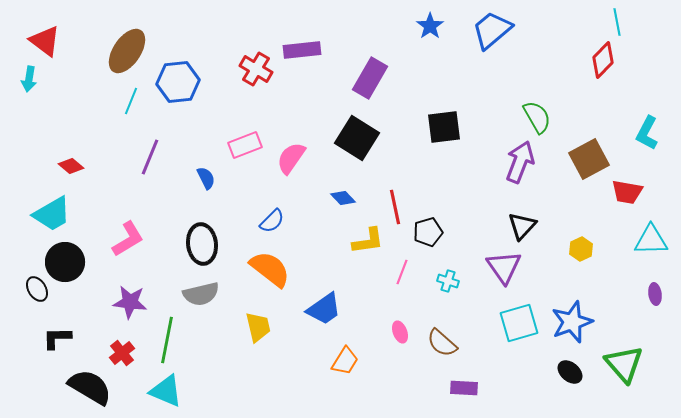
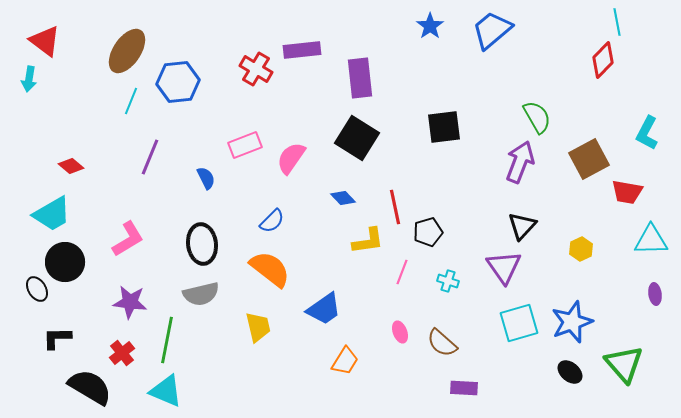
purple rectangle at (370, 78): moved 10 px left; rotated 36 degrees counterclockwise
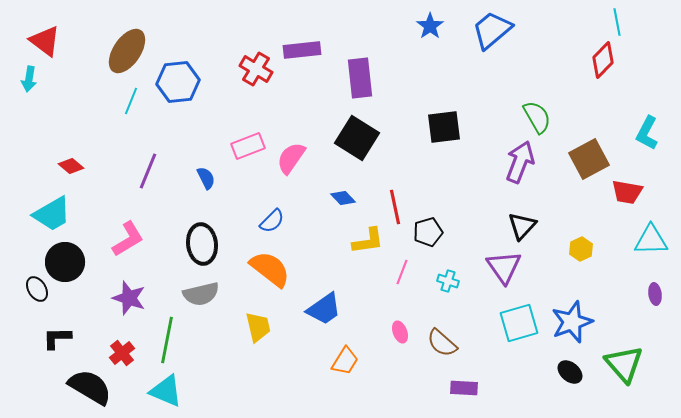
pink rectangle at (245, 145): moved 3 px right, 1 px down
purple line at (150, 157): moved 2 px left, 14 px down
purple star at (130, 302): moved 1 px left, 4 px up; rotated 12 degrees clockwise
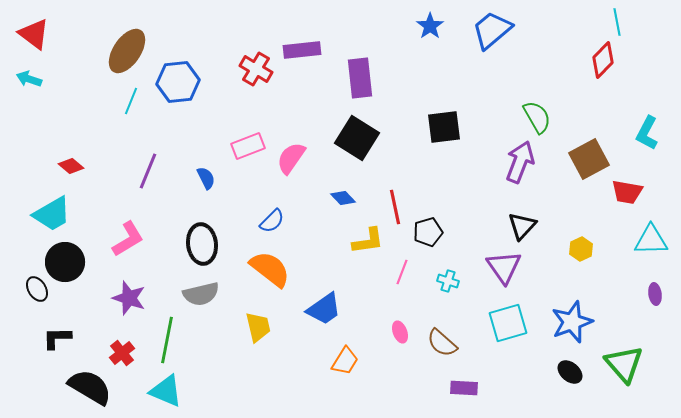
red triangle at (45, 41): moved 11 px left, 7 px up
cyan arrow at (29, 79): rotated 100 degrees clockwise
cyan square at (519, 323): moved 11 px left
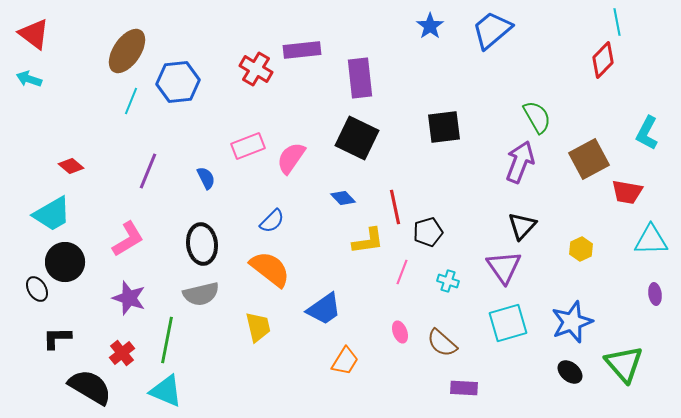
black square at (357, 138): rotated 6 degrees counterclockwise
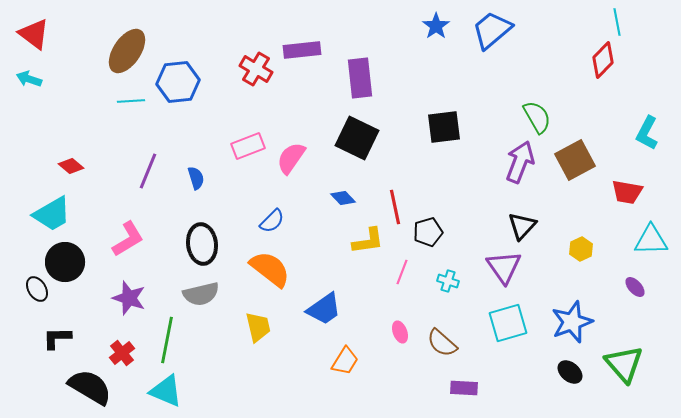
blue star at (430, 26): moved 6 px right
cyan line at (131, 101): rotated 64 degrees clockwise
brown square at (589, 159): moved 14 px left, 1 px down
blue semicircle at (206, 178): moved 10 px left; rotated 10 degrees clockwise
purple ellipse at (655, 294): moved 20 px left, 7 px up; rotated 35 degrees counterclockwise
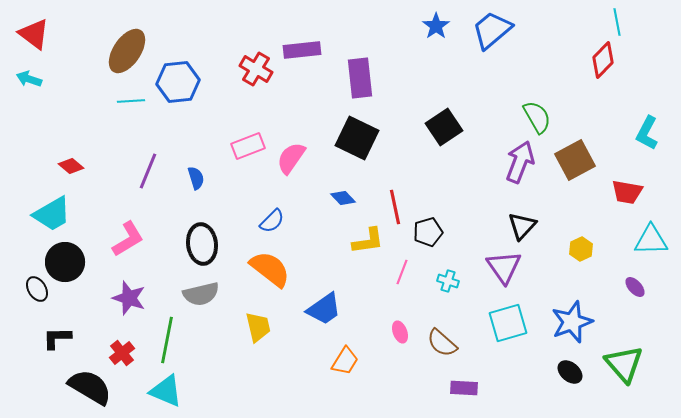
black square at (444, 127): rotated 27 degrees counterclockwise
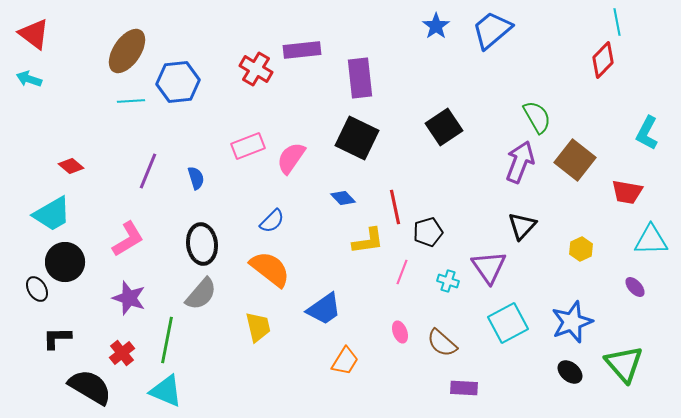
brown square at (575, 160): rotated 24 degrees counterclockwise
purple triangle at (504, 267): moved 15 px left
gray semicircle at (201, 294): rotated 36 degrees counterclockwise
cyan square at (508, 323): rotated 12 degrees counterclockwise
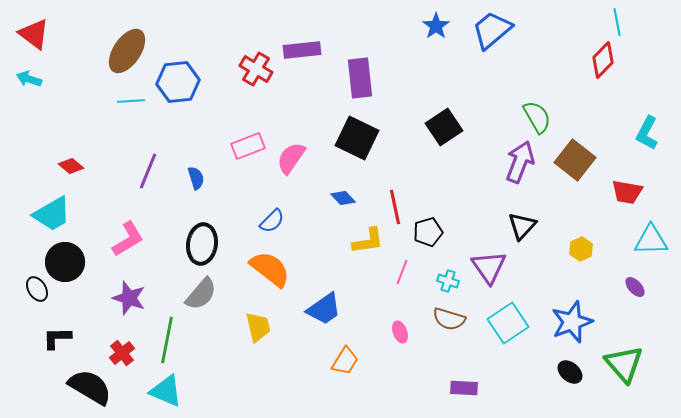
black ellipse at (202, 244): rotated 15 degrees clockwise
cyan square at (508, 323): rotated 6 degrees counterclockwise
brown semicircle at (442, 343): moved 7 px right, 24 px up; rotated 24 degrees counterclockwise
